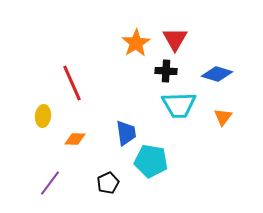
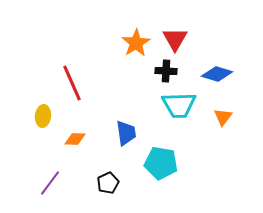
cyan pentagon: moved 10 px right, 2 px down
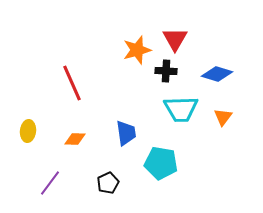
orange star: moved 1 px right, 7 px down; rotated 16 degrees clockwise
cyan trapezoid: moved 2 px right, 4 px down
yellow ellipse: moved 15 px left, 15 px down
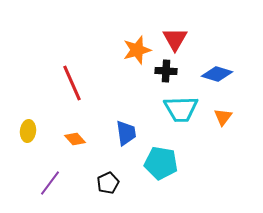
orange diamond: rotated 45 degrees clockwise
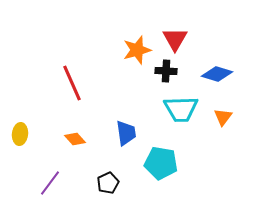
yellow ellipse: moved 8 px left, 3 px down
